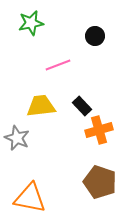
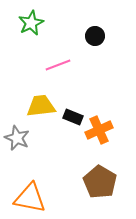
green star: rotated 15 degrees counterclockwise
black rectangle: moved 9 px left, 11 px down; rotated 24 degrees counterclockwise
orange cross: rotated 8 degrees counterclockwise
brown pentagon: rotated 12 degrees clockwise
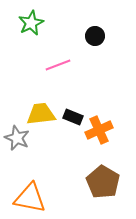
yellow trapezoid: moved 8 px down
brown pentagon: moved 3 px right
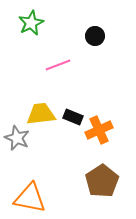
brown pentagon: moved 1 px left, 1 px up; rotated 8 degrees clockwise
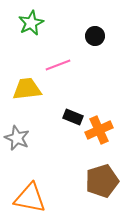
yellow trapezoid: moved 14 px left, 25 px up
brown pentagon: rotated 16 degrees clockwise
